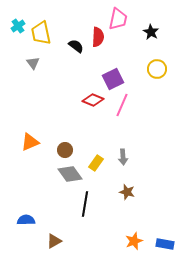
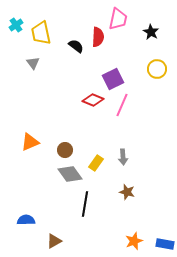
cyan cross: moved 2 px left, 1 px up
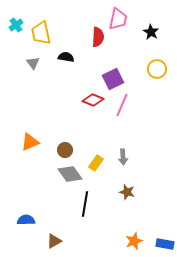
black semicircle: moved 10 px left, 11 px down; rotated 28 degrees counterclockwise
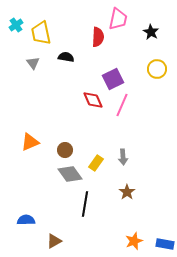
red diamond: rotated 45 degrees clockwise
brown star: rotated 21 degrees clockwise
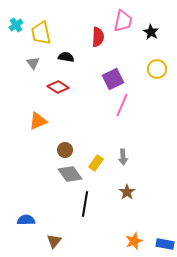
pink trapezoid: moved 5 px right, 2 px down
red diamond: moved 35 px left, 13 px up; rotated 35 degrees counterclockwise
orange triangle: moved 8 px right, 21 px up
brown triangle: rotated 21 degrees counterclockwise
